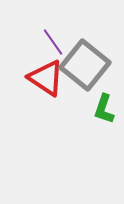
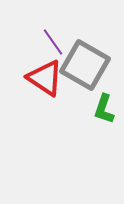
gray square: rotated 9 degrees counterclockwise
red triangle: moved 1 px left
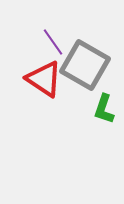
red triangle: moved 1 px left, 1 px down
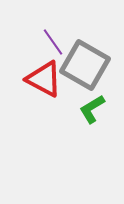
red triangle: rotated 6 degrees counterclockwise
green L-shape: moved 12 px left; rotated 40 degrees clockwise
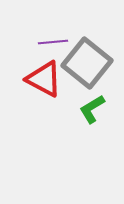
purple line: rotated 60 degrees counterclockwise
gray square: moved 2 px right, 2 px up; rotated 9 degrees clockwise
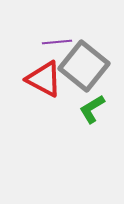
purple line: moved 4 px right
gray square: moved 3 px left, 3 px down
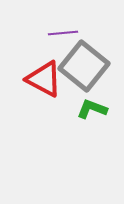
purple line: moved 6 px right, 9 px up
green L-shape: rotated 52 degrees clockwise
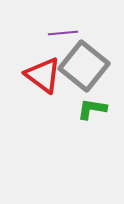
red triangle: moved 1 px left, 4 px up; rotated 9 degrees clockwise
green L-shape: rotated 12 degrees counterclockwise
